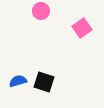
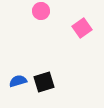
black square: rotated 35 degrees counterclockwise
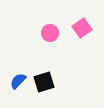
pink circle: moved 9 px right, 22 px down
blue semicircle: rotated 30 degrees counterclockwise
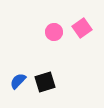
pink circle: moved 4 px right, 1 px up
black square: moved 1 px right
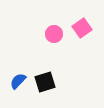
pink circle: moved 2 px down
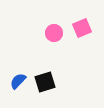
pink square: rotated 12 degrees clockwise
pink circle: moved 1 px up
